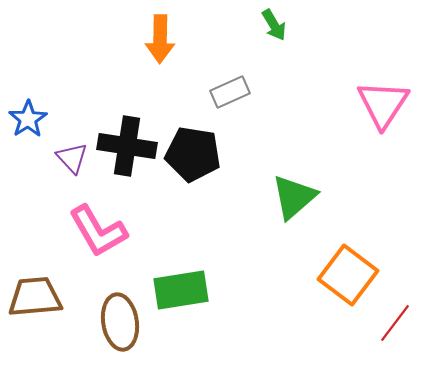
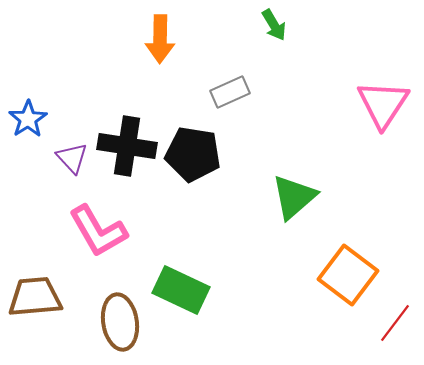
green rectangle: rotated 34 degrees clockwise
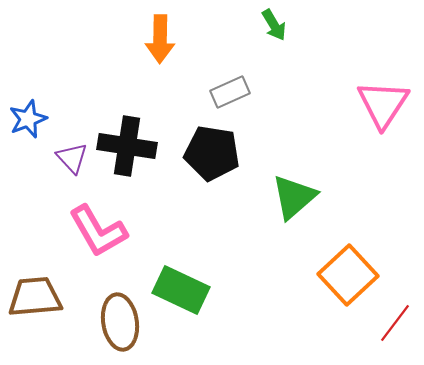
blue star: rotated 12 degrees clockwise
black pentagon: moved 19 px right, 1 px up
orange square: rotated 10 degrees clockwise
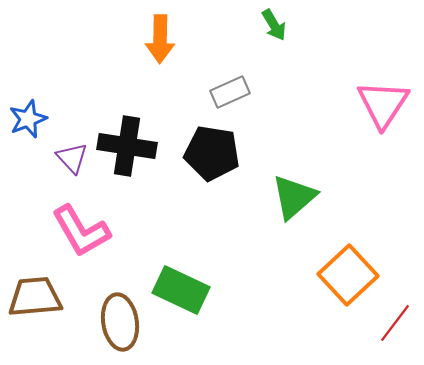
pink L-shape: moved 17 px left
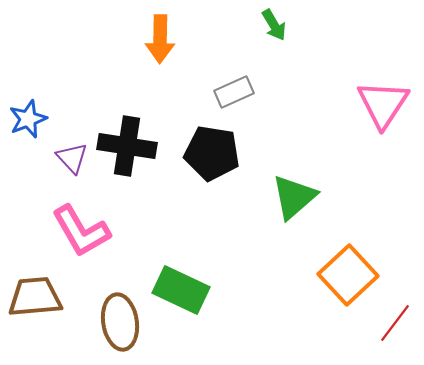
gray rectangle: moved 4 px right
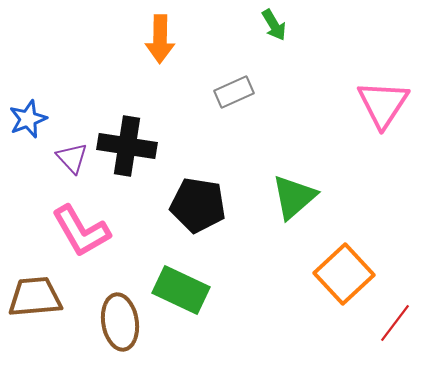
black pentagon: moved 14 px left, 52 px down
orange square: moved 4 px left, 1 px up
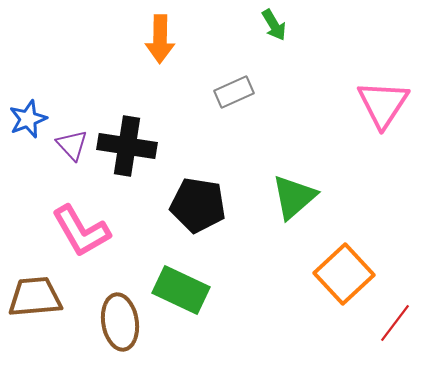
purple triangle: moved 13 px up
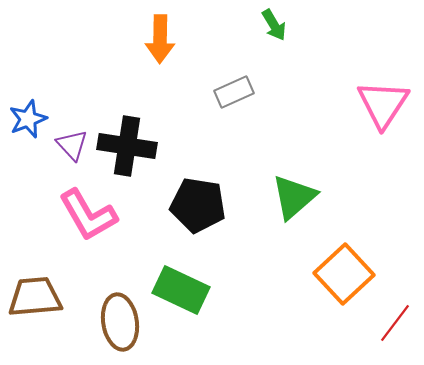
pink L-shape: moved 7 px right, 16 px up
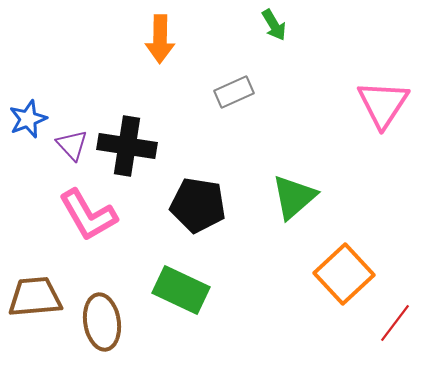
brown ellipse: moved 18 px left
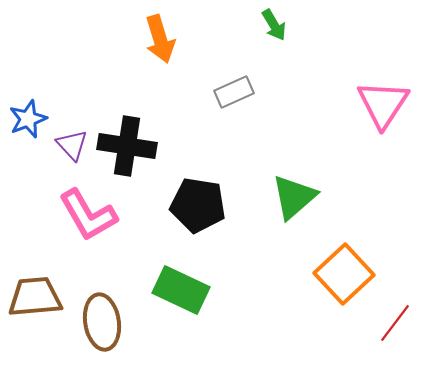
orange arrow: rotated 18 degrees counterclockwise
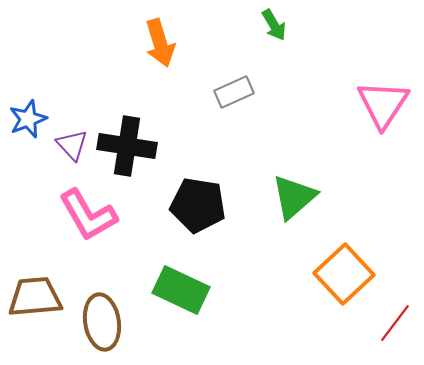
orange arrow: moved 4 px down
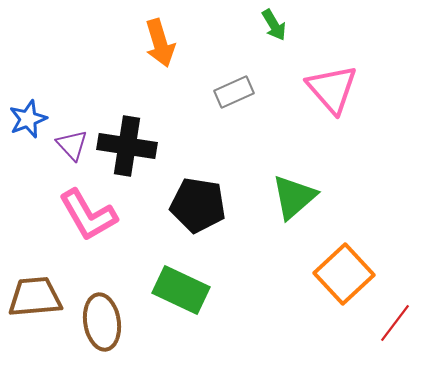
pink triangle: moved 51 px left, 15 px up; rotated 14 degrees counterclockwise
